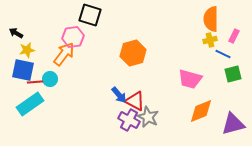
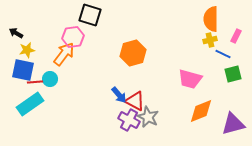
pink rectangle: moved 2 px right
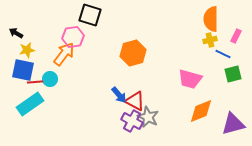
purple cross: moved 3 px right, 1 px down
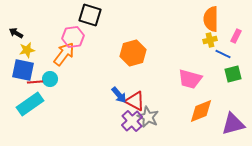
purple cross: rotated 20 degrees clockwise
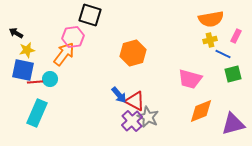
orange semicircle: rotated 100 degrees counterclockwise
cyan rectangle: moved 7 px right, 9 px down; rotated 32 degrees counterclockwise
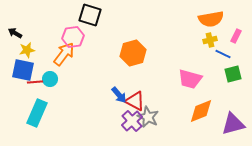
black arrow: moved 1 px left
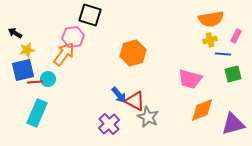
blue line: rotated 21 degrees counterclockwise
blue square: rotated 25 degrees counterclockwise
cyan circle: moved 2 px left
orange diamond: moved 1 px right, 1 px up
purple cross: moved 23 px left, 3 px down
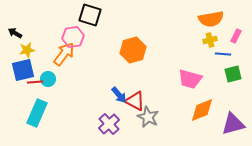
orange hexagon: moved 3 px up
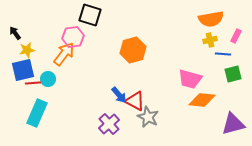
black arrow: rotated 24 degrees clockwise
red line: moved 2 px left, 1 px down
orange diamond: moved 10 px up; rotated 28 degrees clockwise
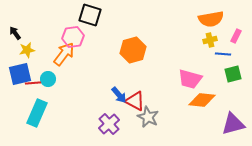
blue square: moved 3 px left, 4 px down
